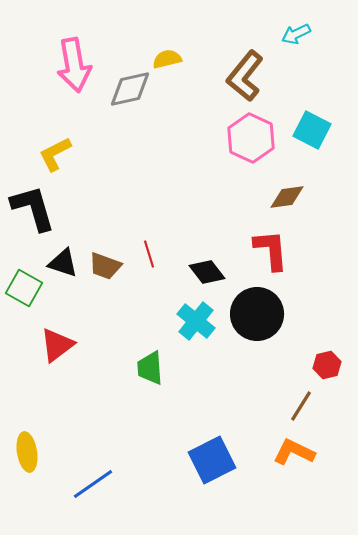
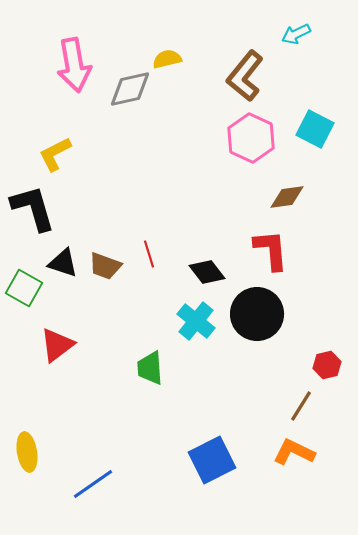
cyan square: moved 3 px right, 1 px up
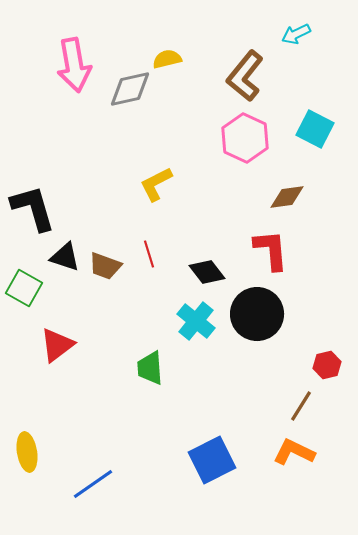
pink hexagon: moved 6 px left
yellow L-shape: moved 101 px right, 30 px down
black triangle: moved 2 px right, 6 px up
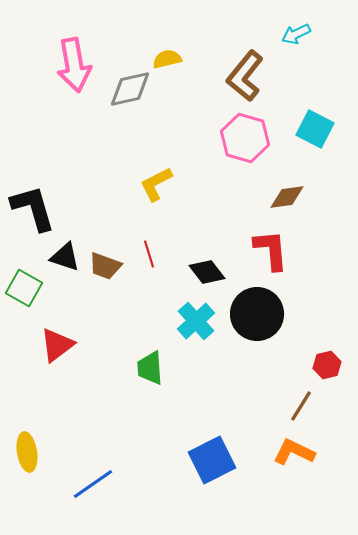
pink hexagon: rotated 9 degrees counterclockwise
cyan cross: rotated 9 degrees clockwise
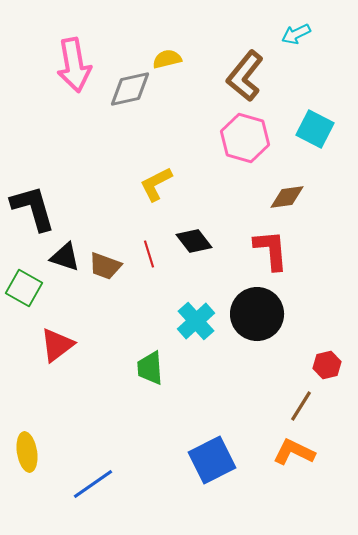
black diamond: moved 13 px left, 31 px up
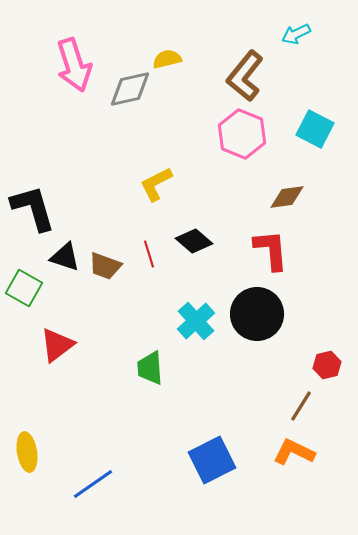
pink arrow: rotated 8 degrees counterclockwise
pink hexagon: moved 3 px left, 4 px up; rotated 6 degrees clockwise
black diamond: rotated 12 degrees counterclockwise
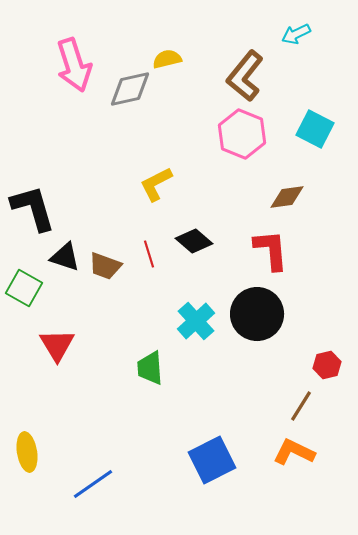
red triangle: rotated 24 degrees counterclockwise
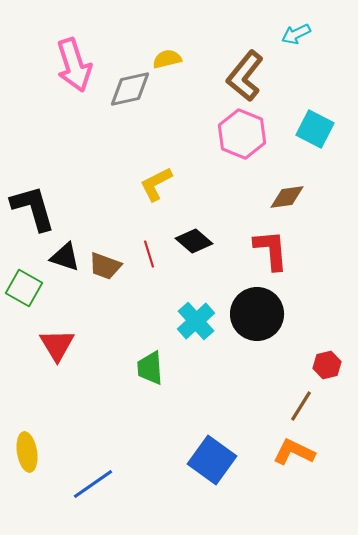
blue square: rotated 27 degrees counterclockwise
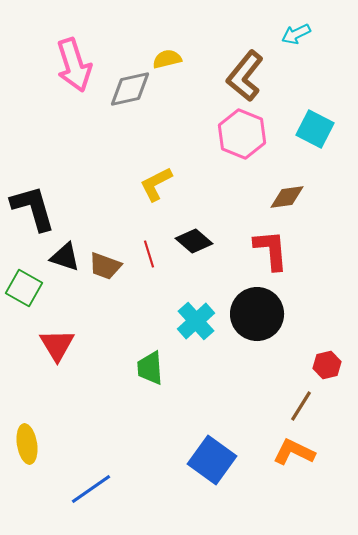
yellow ellipse: moved 8 px up
blue line: moved 2 px left, 5 px down
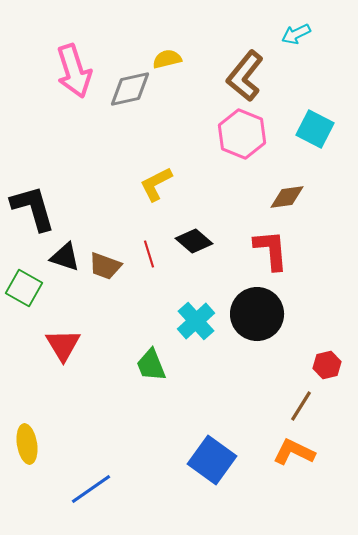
pink arrow: moved 6 px down
red triangle: moved 6 px right
green trapezoid: moved 1 px right, 3 px up; rotated 18 degrees counterclockwise
